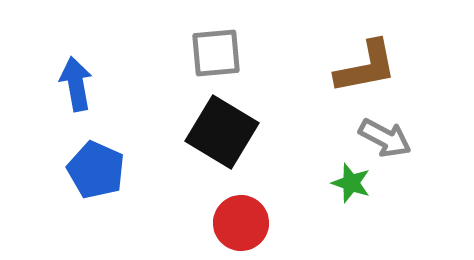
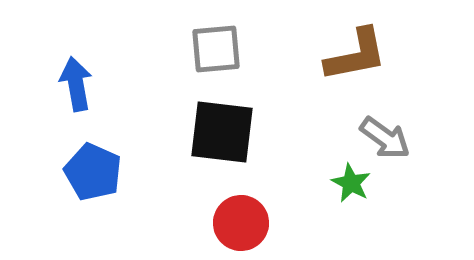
gray square: moved 4 px up
brown L-shape: moved 10 px left, 12 px up
black square: rotated 24 degrees counterclockwise
gray arrow: rotated 8 degrees clockwise
blue pentagon: moved 3 px left, 2 px down
green star: rotated 9 degrees clockwise
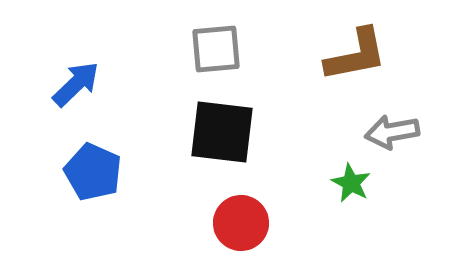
blue arrow: rotated 56 degrees clockwise
gray arrow: moved 7 px right, 6 px up; rotated 134 degrees clockwise
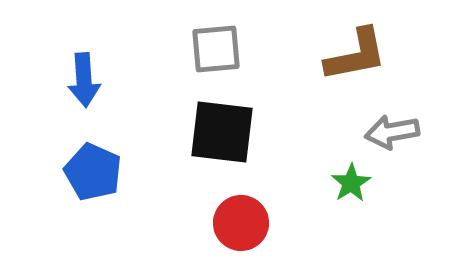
blue arrow: moved 8 px right, 4 px up; rotated 130 degrees clockwise
green star: rotated 12 degrees clockwise
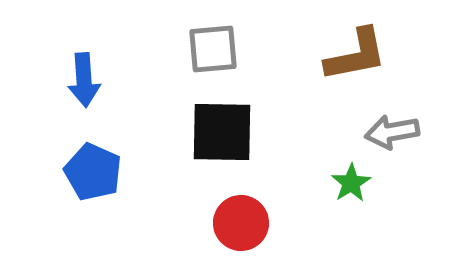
gray square: moved 3 px left
black square: rotated 6 degrees counterclockwise
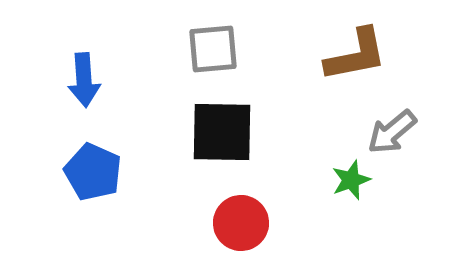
gray arrow: rotated 30 degrees counterclockwise
green star: moved 3 px up; rotated 12 degrees clockwise
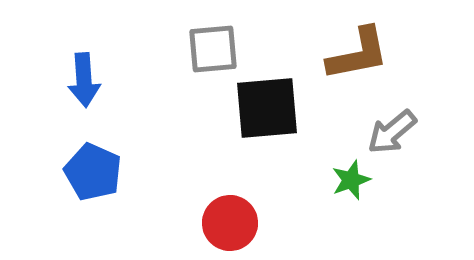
brown L-shape: moved 2 px right, 1 px up
black square: moved 45 px right, 24 px up; rotated 6 degrees counterclockwise
red circle: moved 11 px left
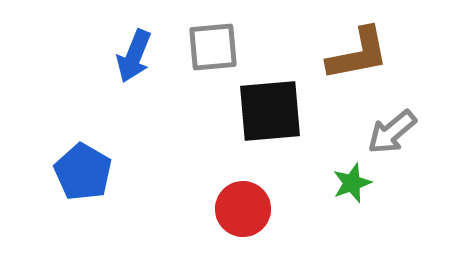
gray square: moved 2 px up
blue arrow: moved 50 px right, 24 px up; rotated 26 degrees clockwise
black square: moved 3 px right, 3 px down
blue pentagon: moved 10 px left; rotated 6 degrees clockwise
green star: moved 1 px right, 3 px down
red circle: moved 13 px right, 14 px up
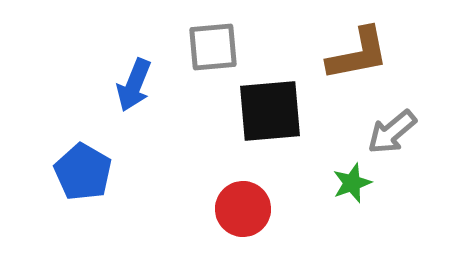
blue arrow: moved 29 px down
